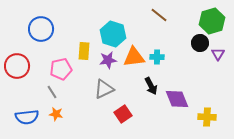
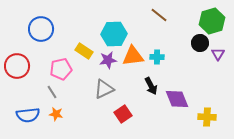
cyan hexagon: moved 1 px right; rotated 20 degrees counterclockwise
yellow rectangle: rotated 60 degrees counterclockwise
orange triangle: moved 1 px left, 1 px up
blue semicircle: moved 1 px right, 2 px up
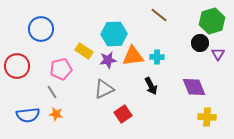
purple diamond: moved 17 px right, 12 px up
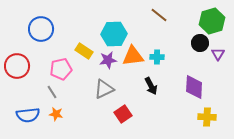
purple diamond: rotated 25 degrees clockwise
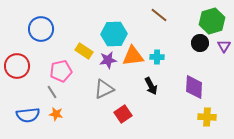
purple triangle: moved 6 px right, 8 px up
pink pentagon: moved 2 px down
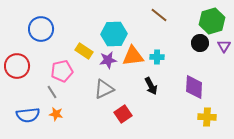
pink pentagon: moved 1 px right
